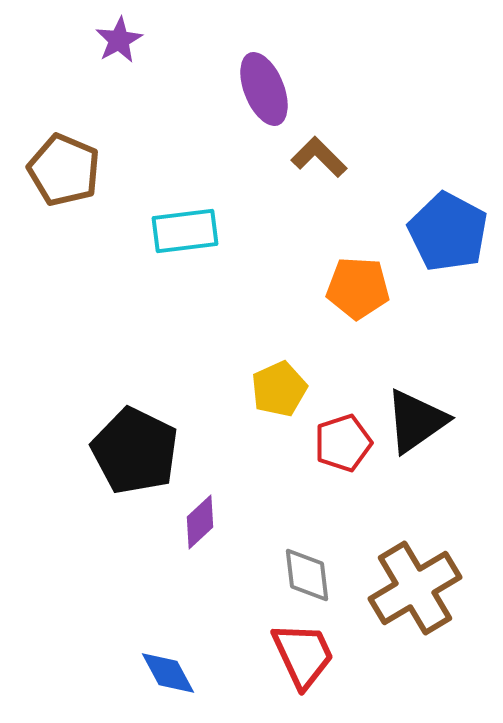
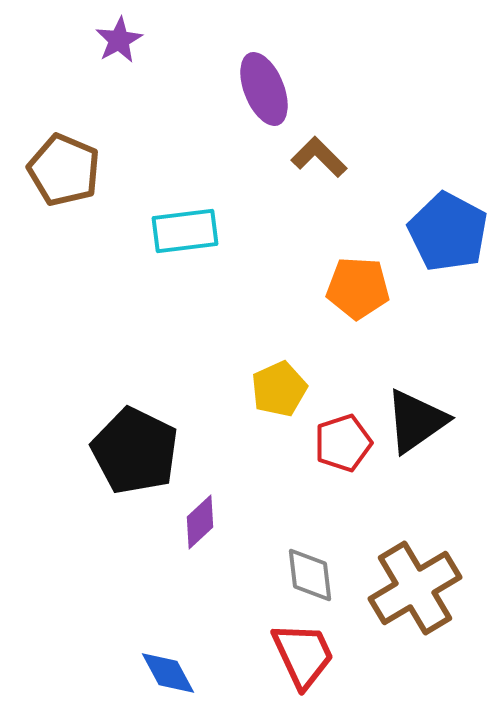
gray diamond: moved 3 px right
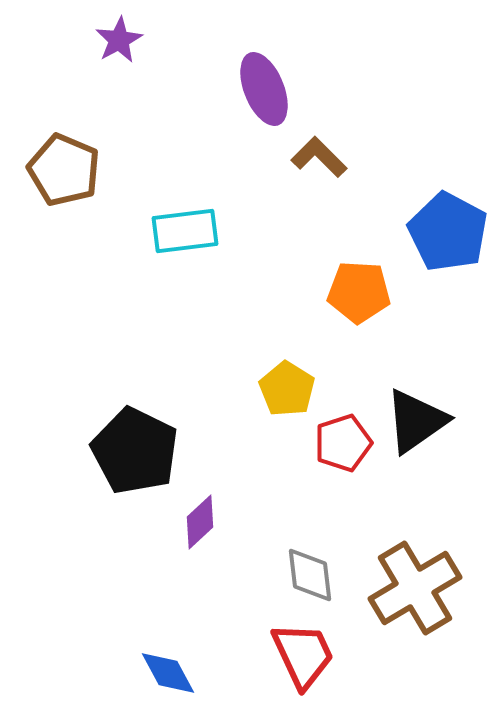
orange pentagon: moved 1 px right, 4 px down
yellow pentagon: moved 8 px right; rotated 16 degrees counterclockwise
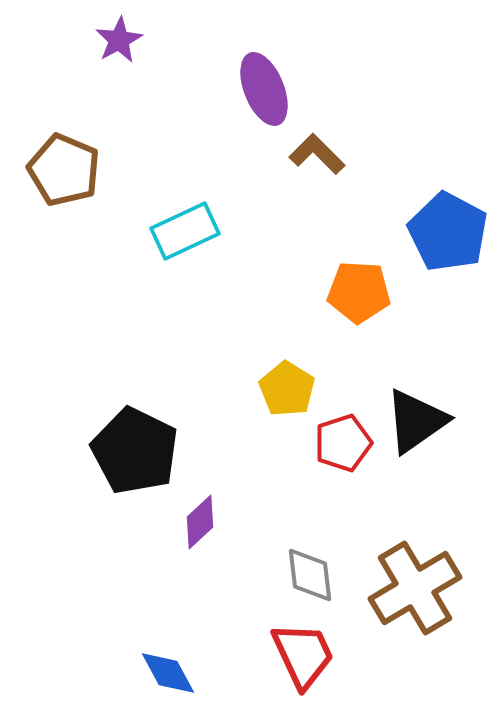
brown L-shape: moved 2 px left, 3 px up
cyan rectangle: rotated 18 degrees counterclockwise
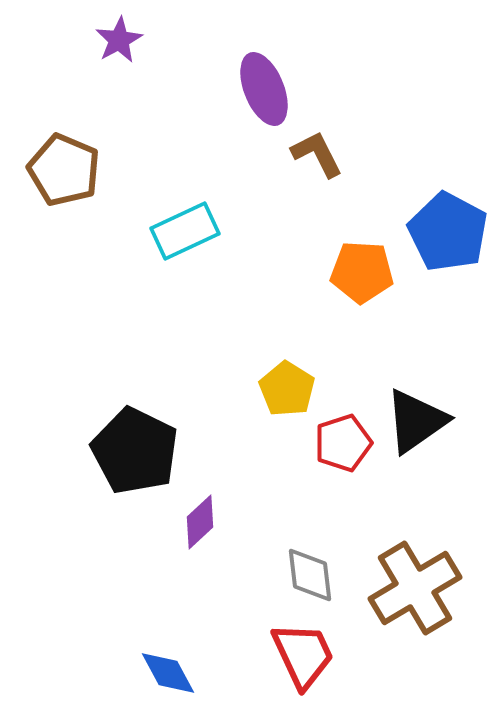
brown L-shape: rotated 18 degrees clockwise
orange pentagon: moved 3 px right, 20 px up
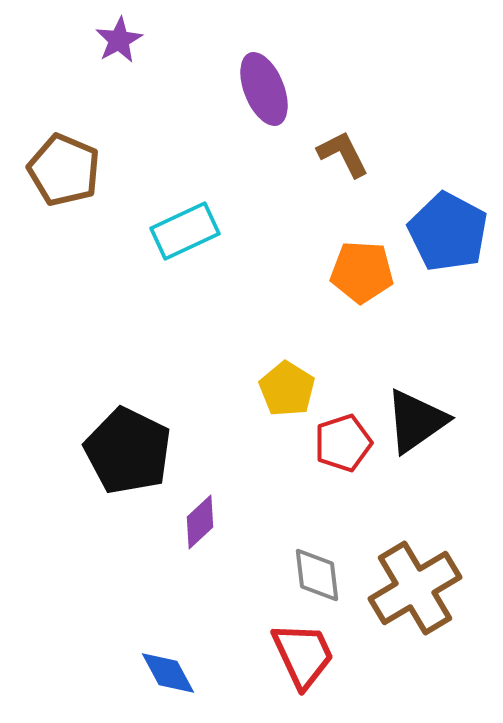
brown L-shape: moved 26 px right
black pentagon: moved 7 px left
gray diamond: moved 7 px right
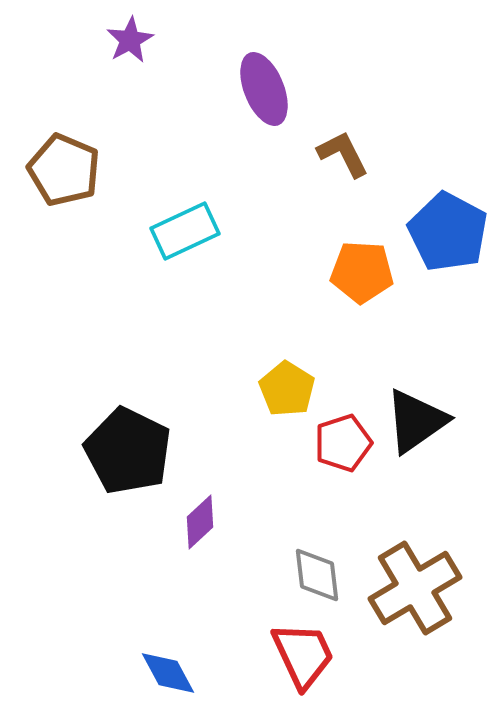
purple star: moved 11 px right
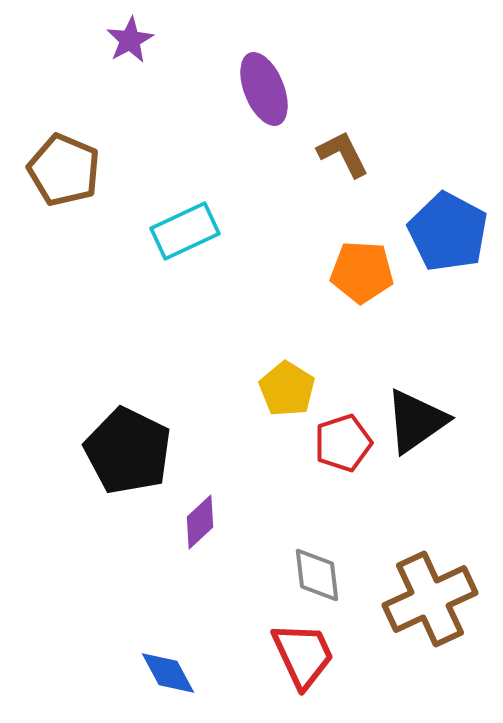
brown cross: moved 15 px right, 11 px down; rotated 6 degrees clockwise
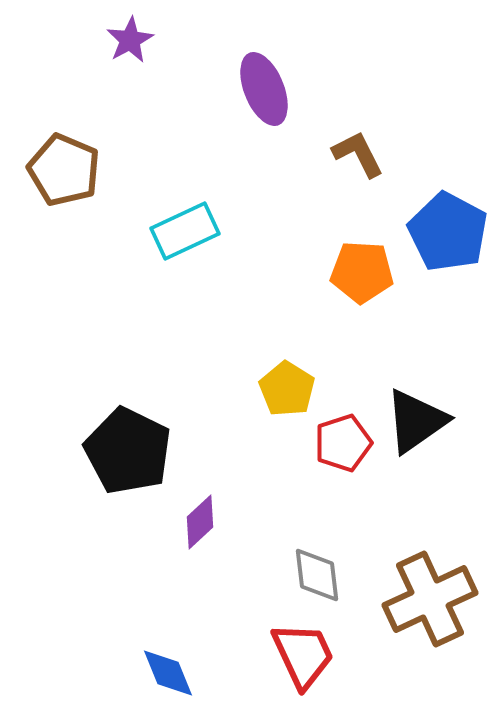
brown L-shape: moved 15 px right
blue diamond: rotated 6 degrees clockwise
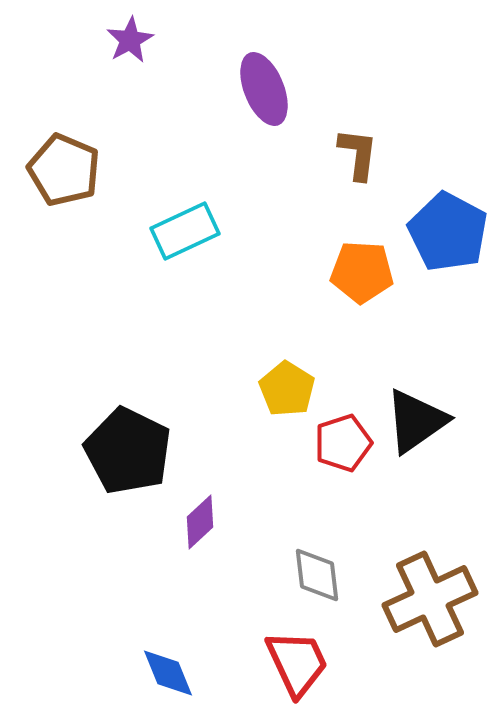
brown L-shape: rotated 34 degrees clockwise
red trapezoid: moved 6 px left, 8 px down
